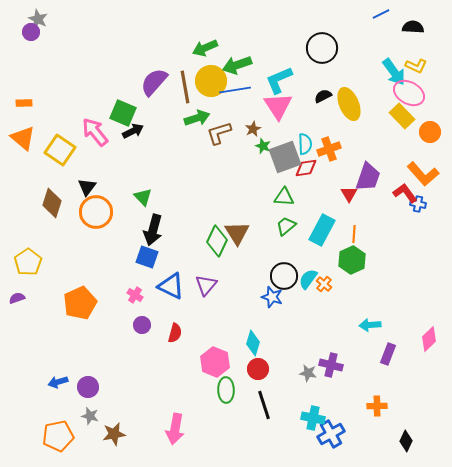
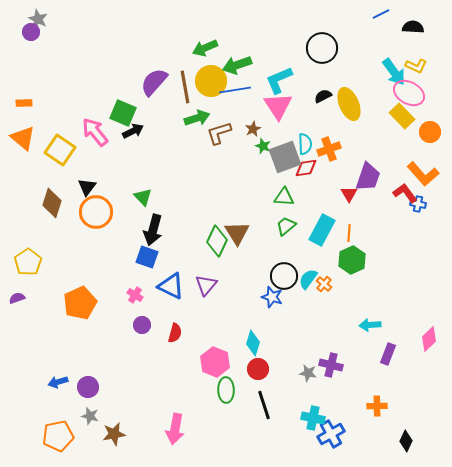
orange line at (354, 234): moved 5 px left, 1 px up
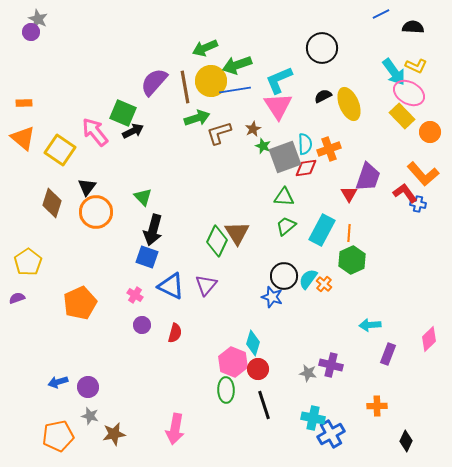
pink hexagon at (215, 362): moved 18 px right
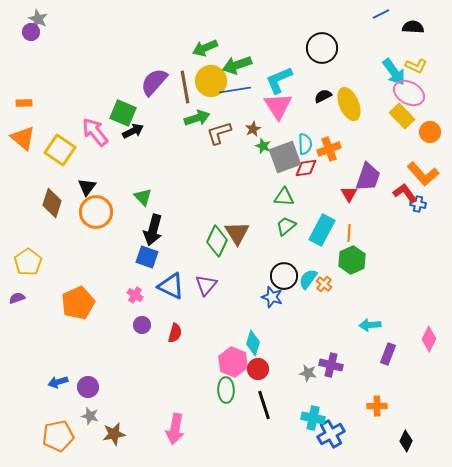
orange pentagon at (80, 303): moved 2 px left
pink diamond at (429, 339): rotated 20 degrees counterclockwise
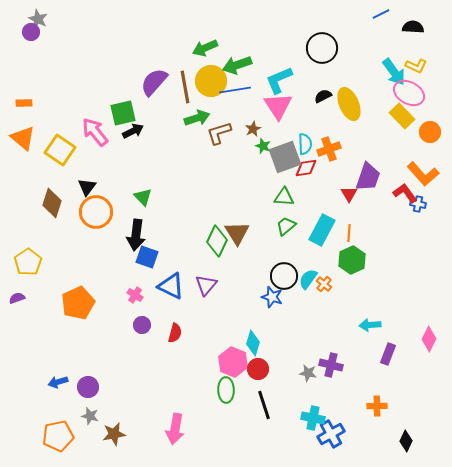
green square at (123, 113): rotated 36 degrees counterclockwise
black arrow at (153, 230): moved 17 px left, 5 px down; rotated 8 degrees counterclockwise
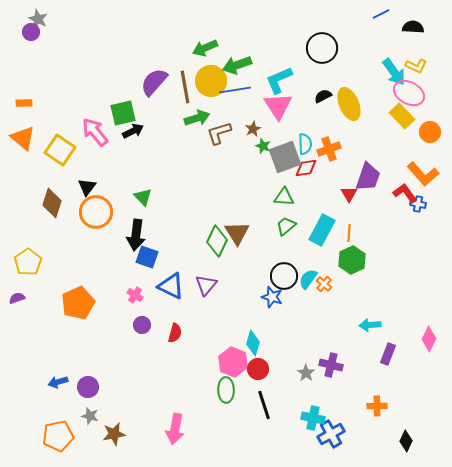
gray star at (308, 373): moved 2 px left; rotated 24 degrees clockwise
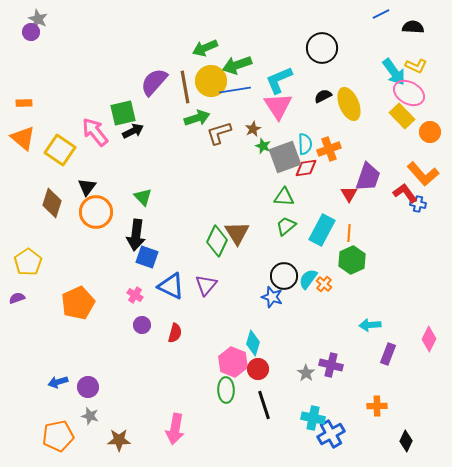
brown star at (114, 434): moved 5 px right, 6 px down; rotated 10 degrees clockwise
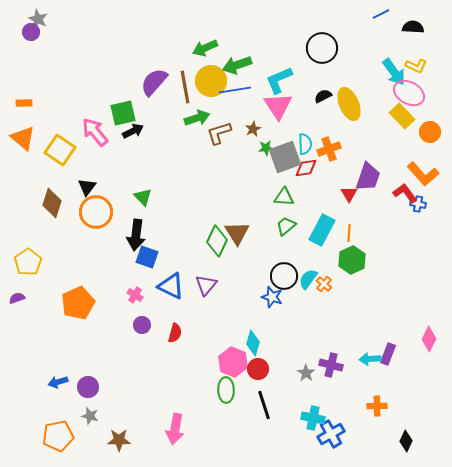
green star at (263, 146): moved 3 px right, 2 px down; rotated 28 degrees counterclockwise
cyan arrow at (370, 325): moved 34 px down
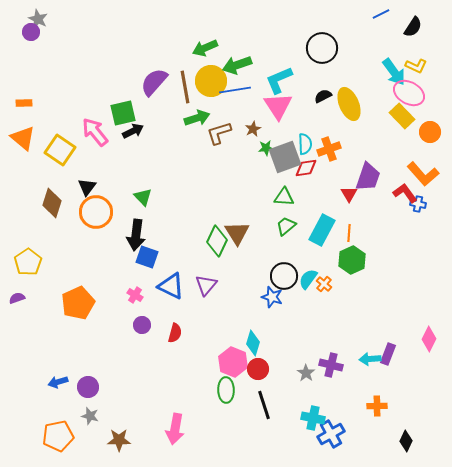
black semicircle at (413, 27): rotated 120 degrees clockwise
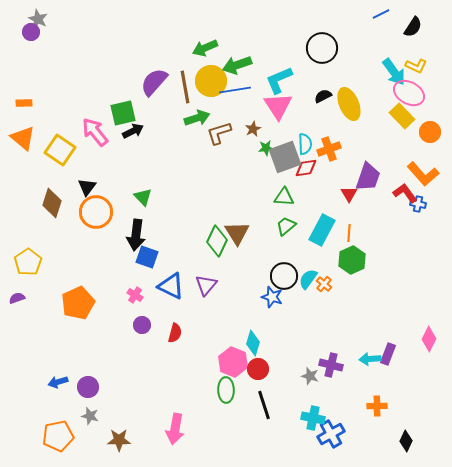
gray star at (306, 373): moved 4 px right, 3 px down; rotated 18 degrees counterclockwise
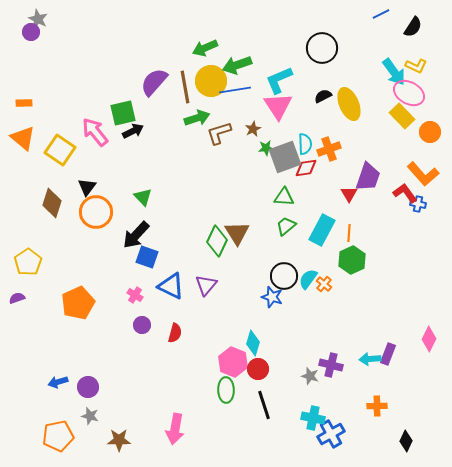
black arrow at (136, 235): rotated 36 degrees clockwise
